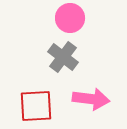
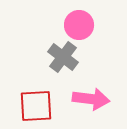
pink circle: moved 9 px right, 7 px down
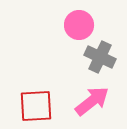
gray cross: moved 37 px right; rotated 12 degrees counterclockwise
pink arrow: moved 1 px right, 2 px down; rotated 45 degrees counterclockwise
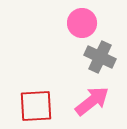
pink circle: moved 3 px right, 2 px up
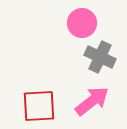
red square: moved 3 px right
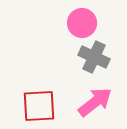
gray cross: moved 6 px left
pink arrow: moved 3 px right, 1 px down
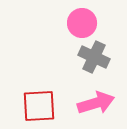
pink arrow: moved 1 px right, 1 px down; rotated 21 degrees clockwise
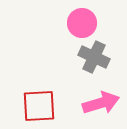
pink arrow: moved 5 px right
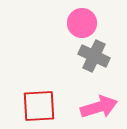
gray cross: moved 1 px up
pink arrow: moved 2 px left, 4 px down
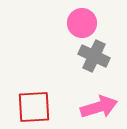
red square: moved 5 px left, 1 px down
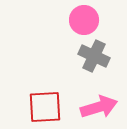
pink circle: moved 2 px right, 3 px up
red square: moved 11 px right
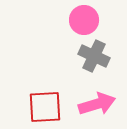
pink arrow: moved 2 px left, 3 px up
